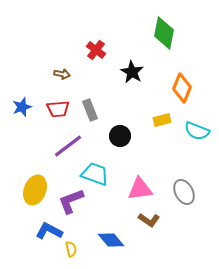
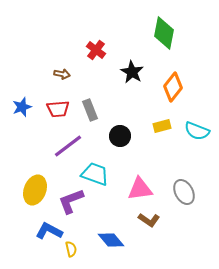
orange diamond: moved 9 px left, 1 px up; rotated 16 degrees clockwise
yellow rectangle: moved 6 px down
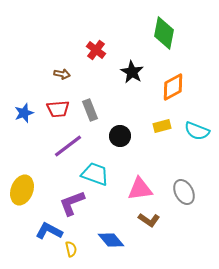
orange diamond: rotated 24 degrees clockwise
blue star: moved 2 px right, 6 px down
yellow ellipse: moved 13 px left
purple L-shape: moved 1 px right, 2 px down
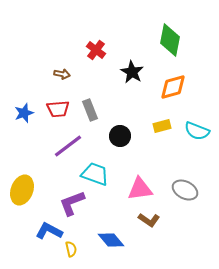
green diamond: moved 6 px right, 7 px down
orange diamond: rotated 12 degrees clockwise
gray ellipse: moved 1 px right, 2 px up; rotated 35 degrees counterclockwise
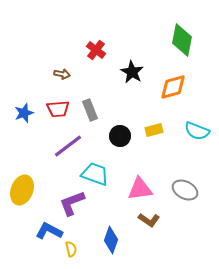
green diamond: moved 12 px right
yellow rectangle: moved 8 px left, 4 px down
blue diamond: rotated 60 degrees clockwise
